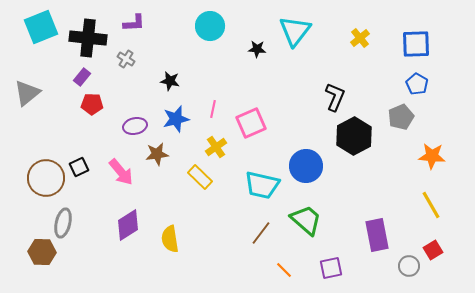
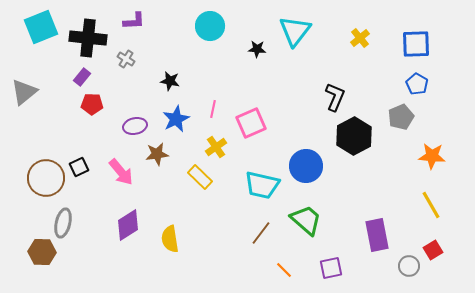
purple L-shape at (134, 23): moved 2 px up
gray triangle at (27, 93): moved 3 px left, 1 px up
blue star at (176, 119): rotated 12 degrees counterclockwise
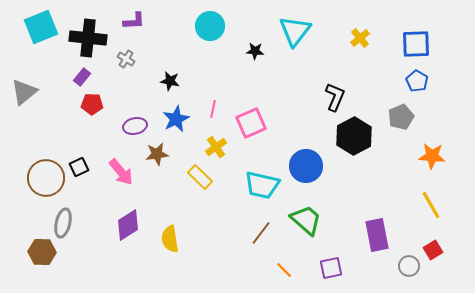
black star at (257, 49): moved 2 px left, 2 px down
blue pentagon at (417, 84): moved 3 px up
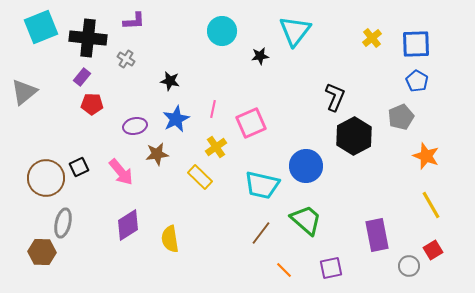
cyan circle at (210, 26): moved 12 px right, 5 px down
yellow cross at (360, 38): moved 12 px right
black star at (255, 51): moved 5 px right, 5 px down; rotated 12 degrees counterclockwise
orange star at (432, 156): moved 6 px left; rotated 16 degrees clockwise
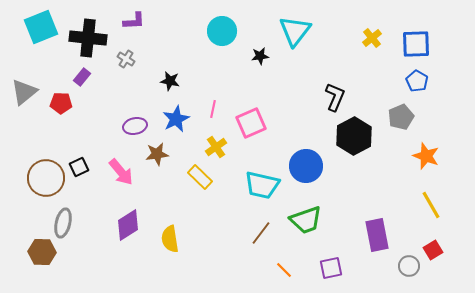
red pentagon at (92, 104): moved 31 px left, 1 px up
green trapezoid at (306, 220): rotated 120 degrees clockwise
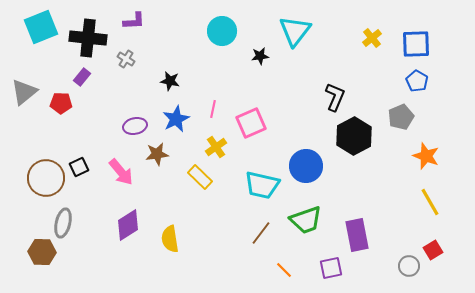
yellow line at (431, 205): moved 1 px left, 3 px up
purple rectangle at (377, 235): moved 20 px left
